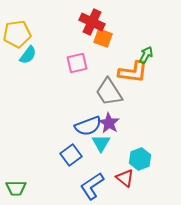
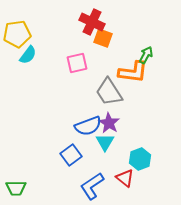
cyan triangle: moved 4 px right, 1 px up
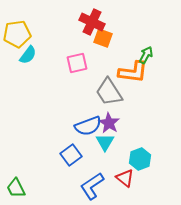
green trapezoid: rotated 65 degrees clockwise
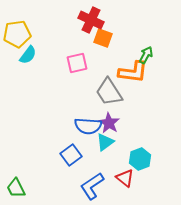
red cross: moved 1 px left, 2 px up
blue semicircle: rotated 24 degrees clockwise
cyan triangle: rotated 24 degrees clockwise
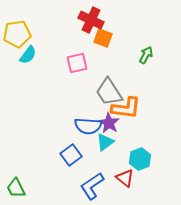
orange L-shape: moved 7 px left, 36 px down
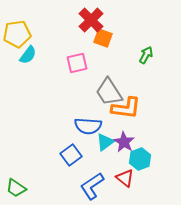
red cross: rotated 20 degrees clockwise
purple star: moved 15 px right, 19 px down
green trapezoid: rotated 30 degrees counterclockwise
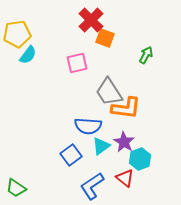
orange square: moved 2 px right
cyan triangle: moved 4 px left, 4 px down
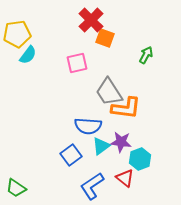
purple star: moved 3 px left; rotated 25 degrees counterclockwise
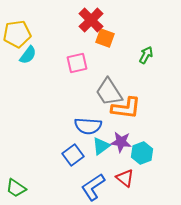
blue square: moved 2 px right
cyan hexagon: moved 2 px right, 6 px up
blue L-shape: moved 1 px right, 1 px down
